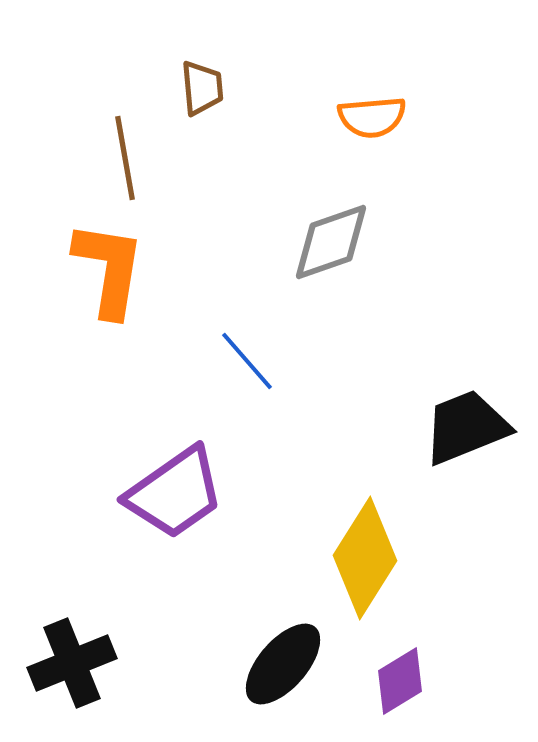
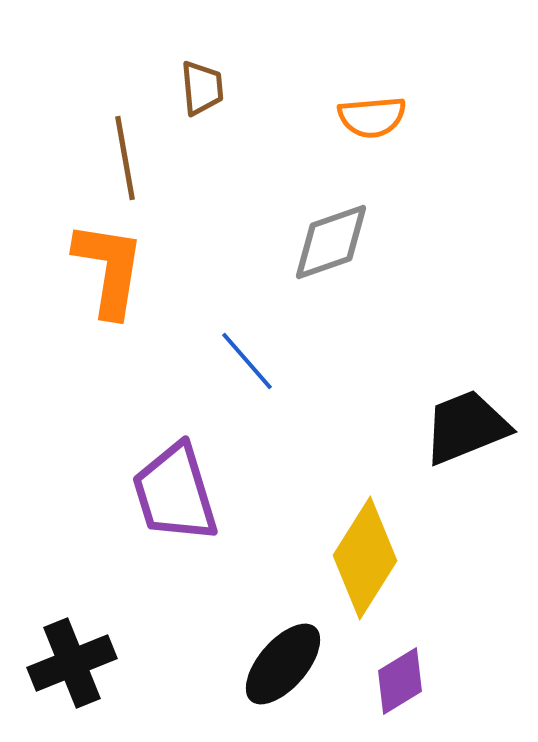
purple trapezoid: rotated 108 degrees clockwise
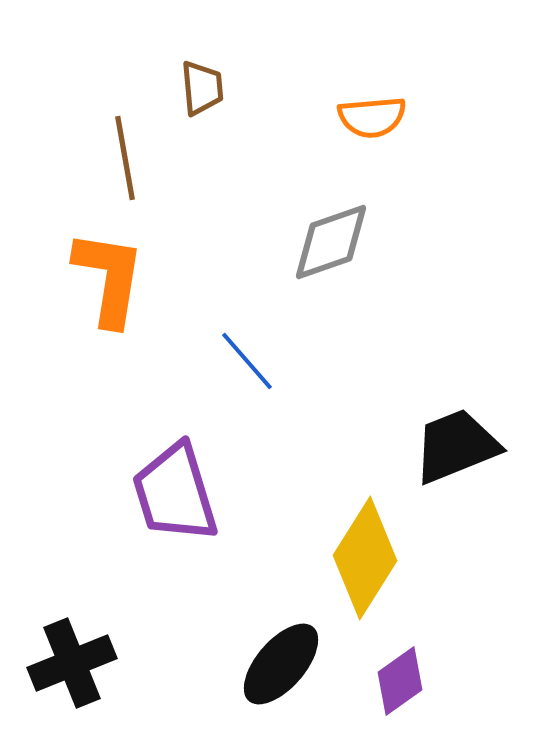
orange L-shape: moved 9 px down
black trapezoid: moved 10 px left, 19 px down
black ellipse: moved 2 px left
purple diamond: rotated 4 degrees counterclockwise
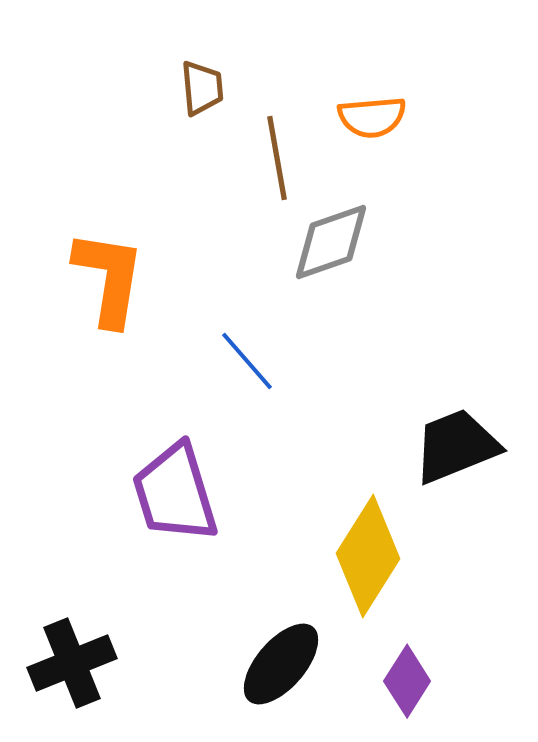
brown line: moved 152 px right
yellow diamond: moved 3 px right, 2 px up
purple diamond: moved 7 px right; rotated 22 degrees counterclockwise
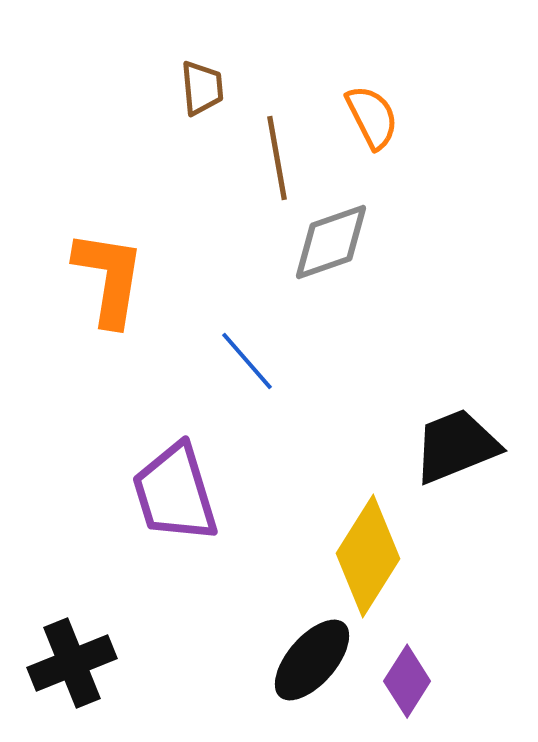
orange semicircle: rotated 112 degrees counterclockwise
black ellipse: moved 31 px right, 4 px up
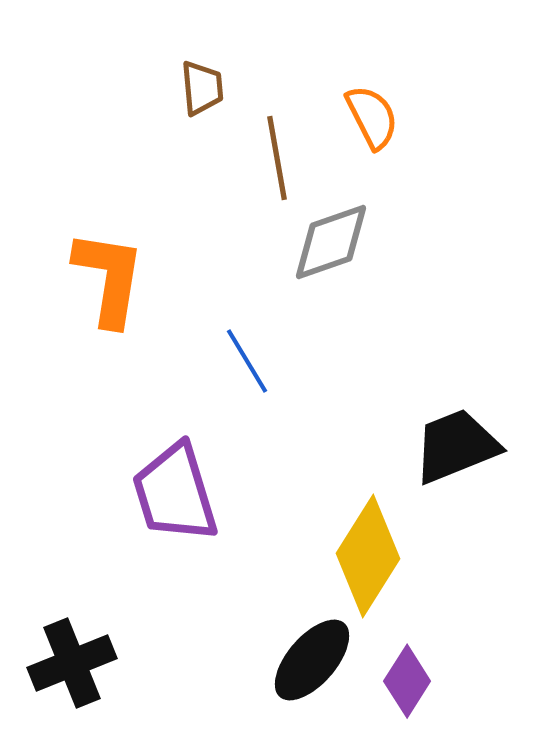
blue line: rotated 10 degrees clockwise
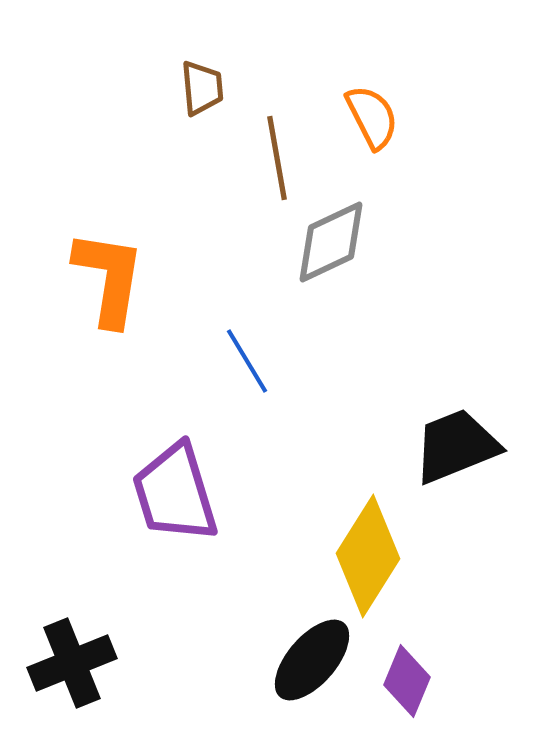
gray diamond: rotated 6 degrees counterclockwise
purple diamond: rotated 10 degrees counterclockwise
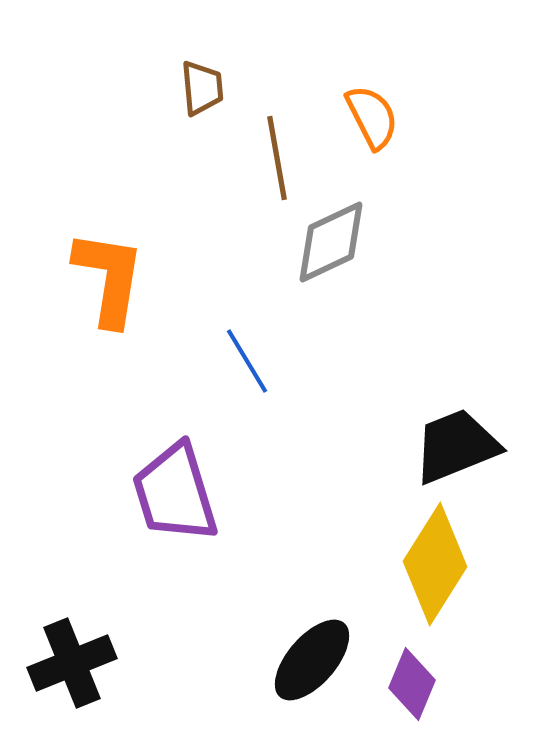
yellow diamond: moved 67 px right, 8 px down
purple diamond: moved 5 px right, 3 px down
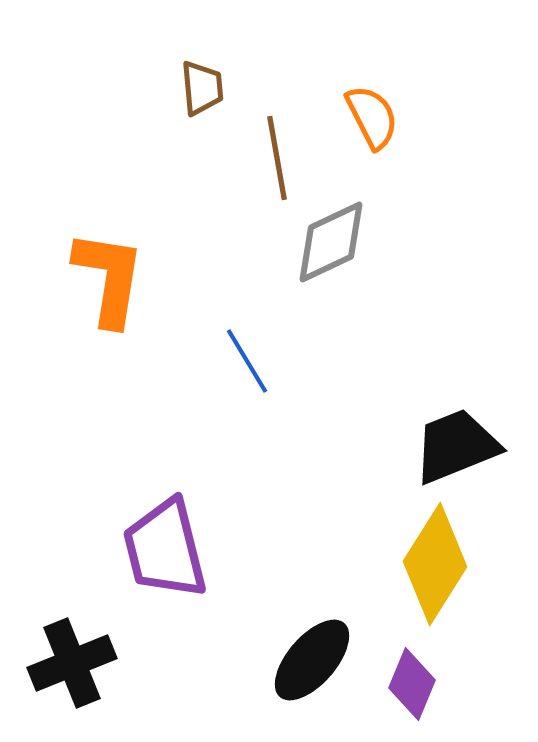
purple trapezoid: moved 10 px left, 56 px down; rotated 3 degrees clockwise
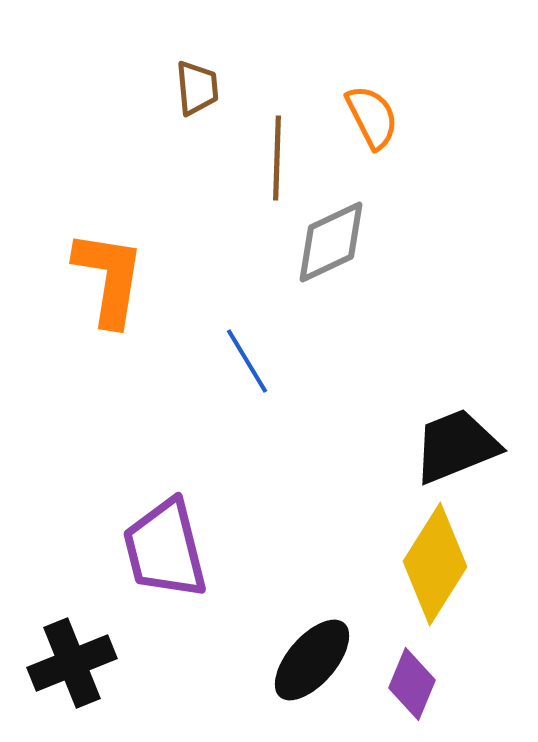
brown trapezoid: moved 5 px left
brown line: rotated 12 degrees clockwise
